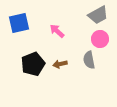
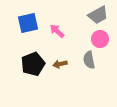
blue square: moved 9 px right
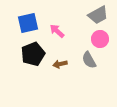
gray semicircle: rotated 18 degrees counterclockwise
black pentagon: moved 10 px up
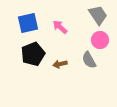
gray trapezoid: rotated 95 degrees counterclockwise
pink arrow: moved 3 px right, 4 px up
pink circle: moved 1 px down
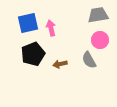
gray trapezoid: rotated 65 degrees counterclockwise
pink arrow: moved 9 px left, 1 px down; rotated 35 degrees clockwise
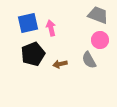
gray trapezoid: rotated 30 degrees clockwise
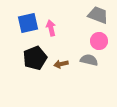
pink circle: moved 1 px left, 1 px down
black pentagon: moved 2 px right, 4 px down
gray semicircle: rotated 132 degrees clockwise
brown arrow: moved 1 px right
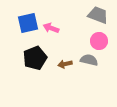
pink arrow: rotated 56 degrees counterclockwise
brown arrow: moved 4 px right
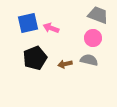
pink circle: moved 6 px left, 3 px up
